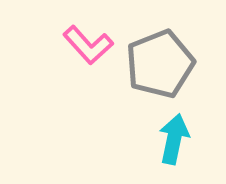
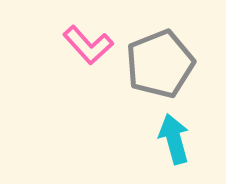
cyan arrow: rotated 27 degrees counterclockwise
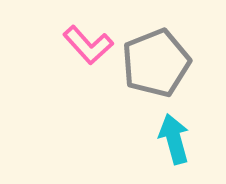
gray pentagon: moved 4 px left, 1 px up
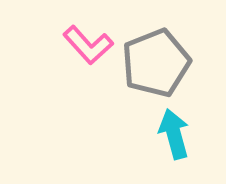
cyan arrow: moved 5 px up
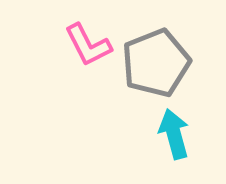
pink L-shape: rotated 15 degrees clockwise
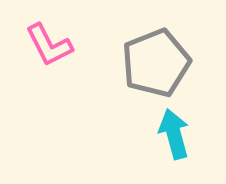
pink L-shape: moved 39 px left
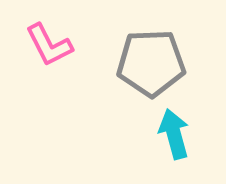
gray pentagon: moved 5 px left; rotated 20 degrees clockwise
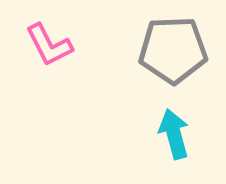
gray pentagon: moved 22 px right, 13 px up
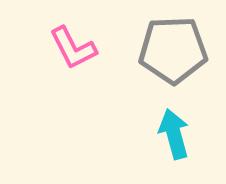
pink L-shape: moved 24 px right, 3 px down
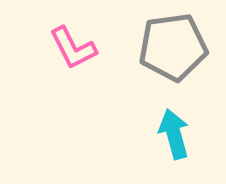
gray pentagon: moved 3 px up; rotated 6 degrees counterclockwise
